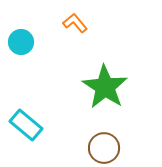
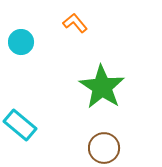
green star: moved 3 px left
cyan rectangle: moved 6 px left
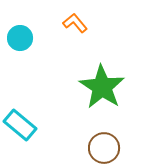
cyan circle: moved 1 px left, 4 px up
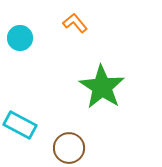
cyan rectangle: rotated 12 degrees counterclockwise
brown circle: moved 35 px left
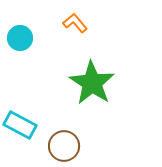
green star: moved 10 px left, 4 px up
brown circle: moved 5 px left, 2 px up
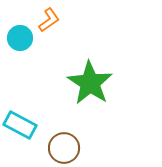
orange L-shape: moved 26 px left, 3 px up; rotated 95 degrees clockwise
green star: moved 2 px left
brown circle: moved 2 px down
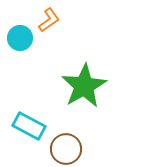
green star: moved 6 px left, 3 px down; rotated 9 degrees clockwise
cyan rectangle: moved 9 px right, 1 px down
brown circle: moved 2 px right, 1 px down
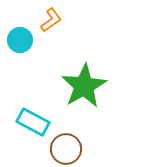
orange L-shape: moved 2 px right
cyan circle: moved 2 px down
cyan rectangle: moved 4 px right, 4 px up
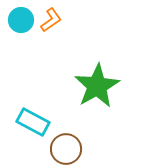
cyan circle: moved 1 px right, 20 px up
green star: moved 13 px right
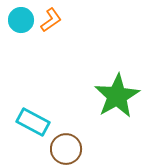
green star: moved 20 px right, 10 px down
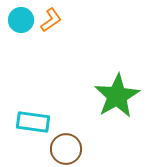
cyan rectangle: rotated 20 degrees counterclockwise
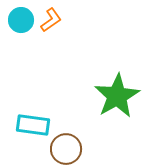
cyan rectangle: moved 3 px down
